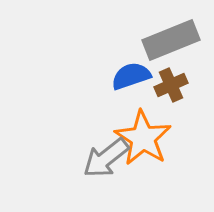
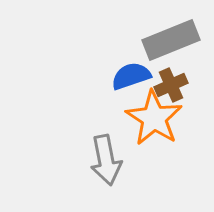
orange star: moved 11 px right, 20 px up
gray arrow: moved 2 px down; rotated 63 degrees counterclockwise
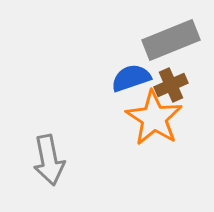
blue semicircle: moved 2 px down
gray arrow: moved 57 px left
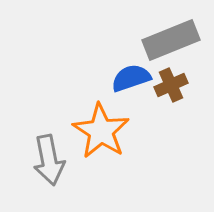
orange star: moved 53 px left, 13 px down
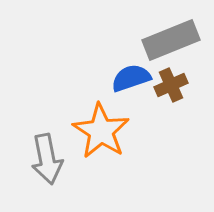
gray arrow: moved 2 px left, 1 px up
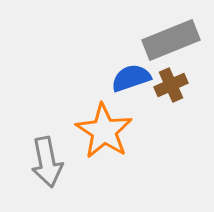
orange star: moved 3 px right
gray arrow: moved 3 px down
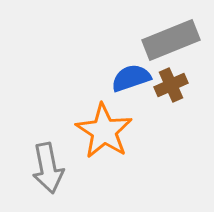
gray arrow: moved 1 px right, 6 px down
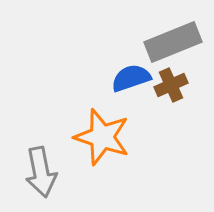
gray rectangle: moved 2 px right, 2 px down
orange star: moved 2 px left, 6 px down; rotated 14 degrees counterclockwise
gray arrow: moved 7 px left, 4 px down
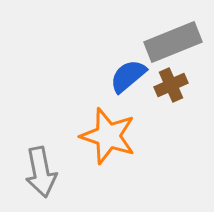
blue semicircle: moved 3 px left, 2 px up; rotated 21 degrees counterclockwise
orange star: moved 6 px right, 1 px up
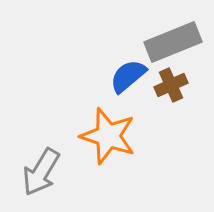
gray arrow: rotated 42 degrees clockwise
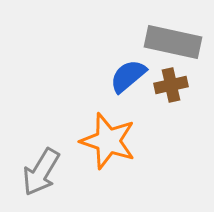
gray rectangle: rotated 34 degrees clockwise
brown cross: rotated 12 degrees clockwise
orange star: moved 5 px down
